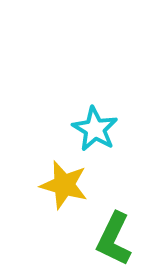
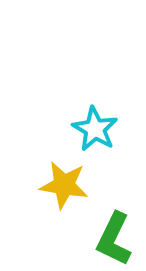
yellow star: rotated 6 degrees counterclockwise
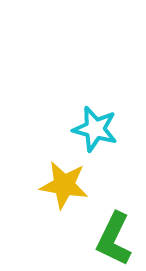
cyan star: rotated 15 degrees counterclockwise
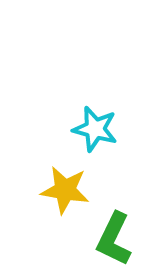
yellow star: moved 1 px right, 5 px down
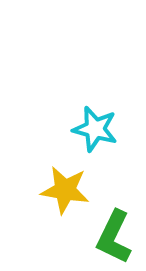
green L-shape: moved 2 px up
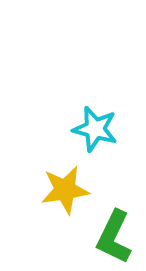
yellow star: rotated 18 degrees counterclockwise
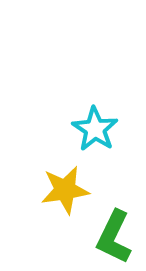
cyan star: rotated 18 degrees clockwise
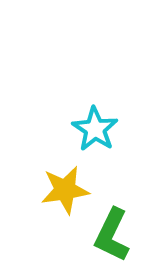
green L-shape: moved 2 px left, 2 px up
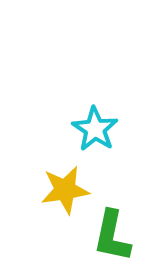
green L-shape: moved 1 px down; rotated 14 degrees counterclockwise
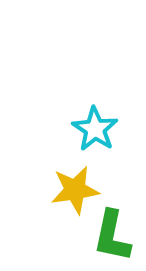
yellow star: moved 10 px right
